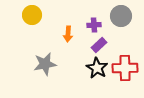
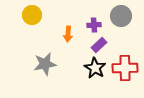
black star: moved 2 px left
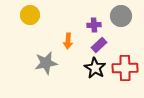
yellow circle: moved 2 px left
orange arrow: moved 7 px down
gray star: moved 1 px right, 1 px up
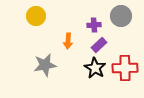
yellow circle: moved 6 px right, 1 px down
gray star: moved 1 px left, 2 px down
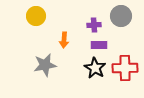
orange arrow: moved 4 px left, 1 px up
purple rectangle: rotated 42 degrees clockwise
